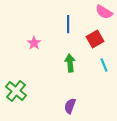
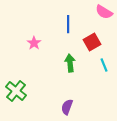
red square: moved 3 px left, 3 px down
purple semicircle: moved 3 px left, 1 px down
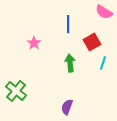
cyan line: moved 1 px left, 2 px up; rotated 40 degrees clockwise
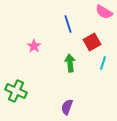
blue line: rotated 18 degrees counterclockwise
pink star: moved 3 px down
green cross: rotated 15 degrees counterclockwise
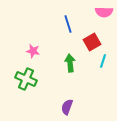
pink semicircle: rotated 30 degrees counterclockwise
pink star: moved 1 px left, 5 px down; rotated 24 degrees counterclockwise
cyan line: moved 2 px up
green cross: moved 10 px right, 12 px up
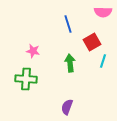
pink semicircle: moved 1 px left
green cross: rotated 20 degrees counterclockwise
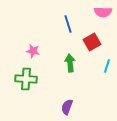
cyan line: moved 4 px right, 5 px down
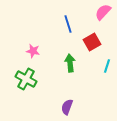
pink semicircle: rotated 132 degrees clockwise
green cross: rotated 25 degrees clockwise
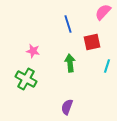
red square: rotated 18 degrees clockwise
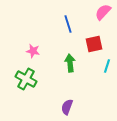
red square: moved 2 px right, 2 px down
